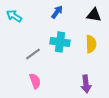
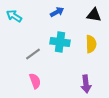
blue arrow: rotated 24 degrees clockwise
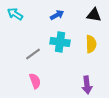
blue arrow: moved 3 px down
cyan arrow: moved 1 px right, 2 px up
purple arrow: moved 1 px right, 1 px down
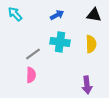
cyan arrow: rotated 14 degrees clockwise
pink semicircle: moved 4 px left, 6 px up; rotated 21 degrees clockwise
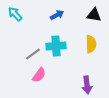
cyan cross: moved 4 px left, 4 px down; rotated 12 degrees counterclockwise
pink semicircle: moved 8 px right; rotated 35 degrees clockwise
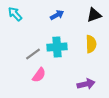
black triangle: rotated 28 degrees counterclockwise
cyan cross: moved 1 px right, 1 px down
purple arrow: moved 1 px left, 1 px up; rotated 96 degrees counterclockwise
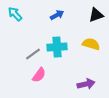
black triangle: moved 2 px right
yellow semicircle: rotated 72 degrees counterclockwise
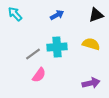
purple arrow: moved 5 px right, 1 px up
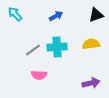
blue arrow: moved 1 px left, 1 px down
yellow semicircle: rotated 24 degrees counterclockwise
gray line: moved 4 px up
pink semicircle: rotated 56 degrees clockwise
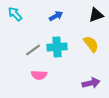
yellow semicircle: rotated 60 degrees clockwise
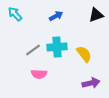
yellow semicircle: moved 7 px left, 10 px down
pink semicircle: moved 1 px up
